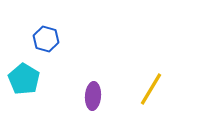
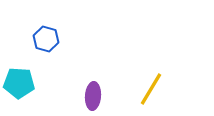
cyan pentagon: moved 5 px left, 4 px down; rotated 28 degrees counterclockwise
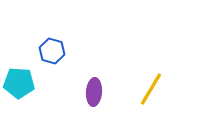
blue hexagon: moved 6 px right, 12 px down
purple ellipse: moved 1 px right, 4 px up
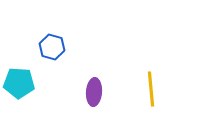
blue hexagon: moved 4 px up
yellow line: rotated 36 degrees counterclockwise
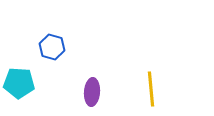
purple ellipse: moved 2 px left
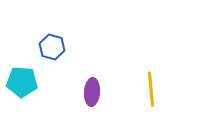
cyan pentagon: moved 3 px right, 1 px up
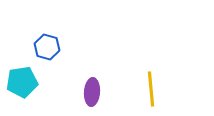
blue hexagon: moved 5 px left
cyan pentagon: rotated 12 degrees counterclockwise
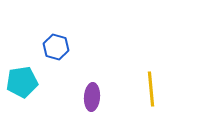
blue hexagon: moved 9 px right
purple ellipse: moved 5 px down
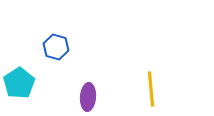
cyan pentagon: moved 3 px left, 1 px down; rotated 24 degrees counterclockwise
purple ellipse: moved 4 px left
